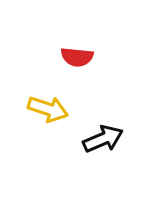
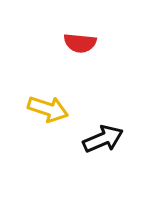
red semicircle: moved 3 px right, 14 px up
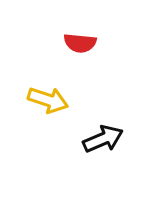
yellow arrow: moved 9 px up
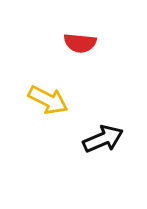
yellow arrow: rotated 9 degrees clockwise
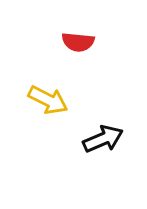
red semicircle: moved 2 px left, 1 px up
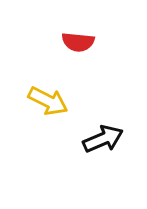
yellow arrow: moved 1 px down
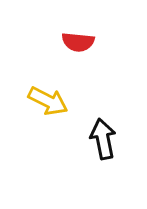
black arrow: rotated 78 degrees counterclockwise
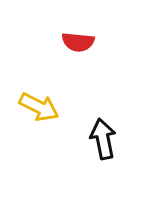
yellow arrow: moved 9 px left, 6 px down
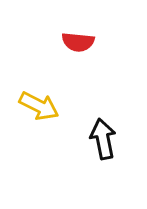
yellow arrow: moved 1 px up
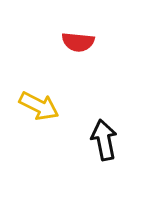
black arrow: moved 1 px right, 1 px down
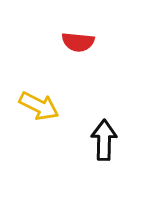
black arrow: rotated 12 degrees clockwise
